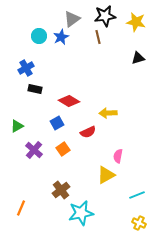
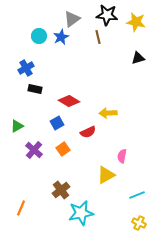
black star: moved 2 px right, 1 px up; rotated 15 degrees clockwise
pink semicircle: moved 4 px right
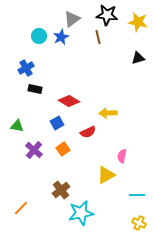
yellow star: moved 2 px right
green triangle: rotated 40 degrees clockwise
cyan line: rotated 21 degrees clockwise
orange line: rotated 21 degrees clockwise
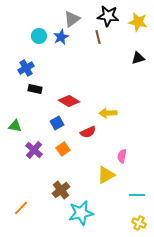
black star: moved 1 px right, 1 px down
green triangle: moved 2 px left
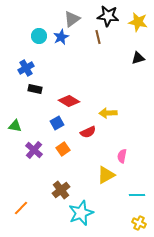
cyan star: rotated 10 degrees counterclockwise
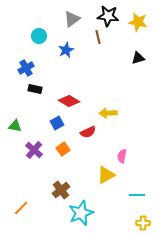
blue star: moved 5 px right, 13 px down
yellow cross: moved 4 px right; rotated 24 degrees counterclockwise
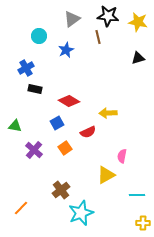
orange square: moved 2 px right, 1 px up
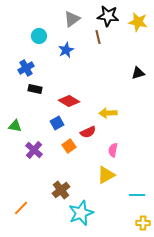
black triangle: moved 15 px down
orange square: moved 4 px right, 2 px up
pink semicircle: moved 9 px left, 6 px up
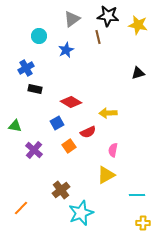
yellow star: moved 3 px down
red diamond: moved 2 px right, 1 px down
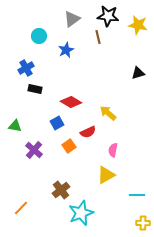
yellow arrow: rotated 42 degrees clockwise
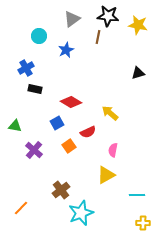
brown line: rotated 24 degrees clockwise
yellow arrow: moved 2 px right
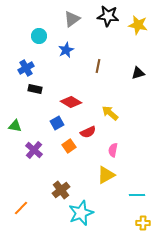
brown line: moved 29 px down
